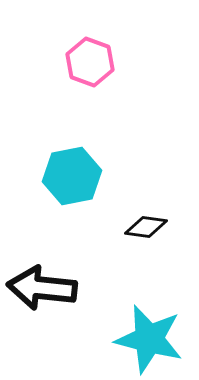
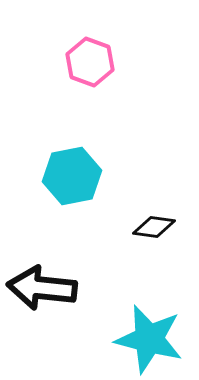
black diamond: moved 8 px right
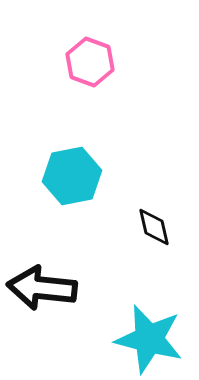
black diamond: rotated 69 degrees clockwise
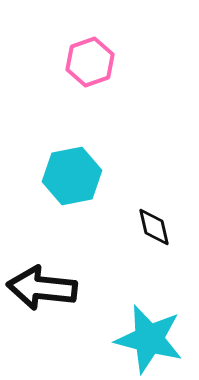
pink hexagon: rotated 21 degrees clockwise
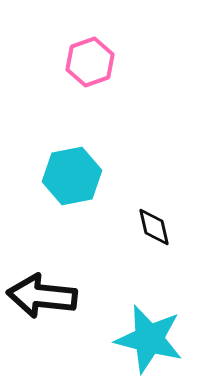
black arrow: moved 8 px down
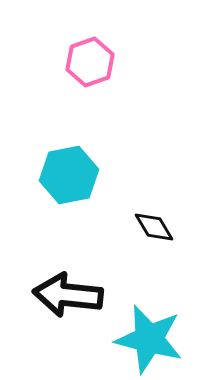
cyan hexagon: moved 3 px left, 1 px up
black diamond: rotated 18 degrees counterclockwise
black arrow: moved 26 px right, 1 px up
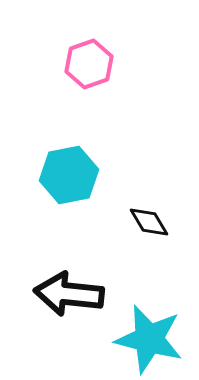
pink hexagon: moved 1 px left, 2 px down
black diamond: moved 5 px left, 5 px up
black arrow: moved 1 px right, 1 px up
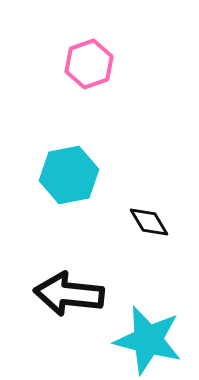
cyan star: moved 1 px left, 1 px down
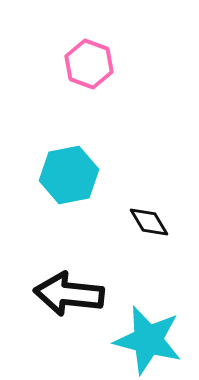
pink hexagon: rotated 21 degrees counterclockwise
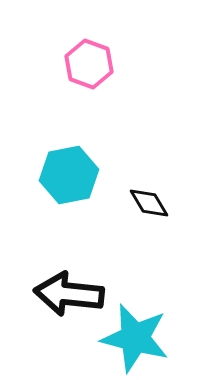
black diamond: moved 19 px up
cyan star: moved 13 px left, 2 px up
